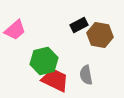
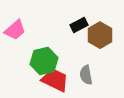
brown hexagon: rotated 20 degrees clockwise
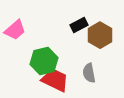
gray semicircle: moved 3 px right, 2 px up
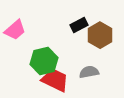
gray semicircle: moved 1 px up; rotated 90 degrees clockwise
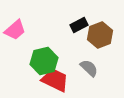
brown hexagon: rotated 10 degrees clockwise
gray semicircle: moved 4 px up; rotated 54 degrees clockwise
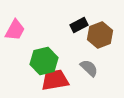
pink trapezoid: rotated 20 degrees counterclockwise
red trapezoid: rotated 36 degrees counterclockwise
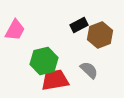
gray semicircle: moved 2 px down
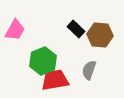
black rectangle: moved 3 px left, 4 px down; rotated 72 degrees clockwise
brown hexagon: rotated 25 degrees clockwise
green hexagon: moved 1 px left; rotated 8 degrees counterclockwise
gray semicircle: rotated 114 degrees counterclockwise
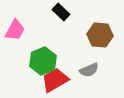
black rectangle: moved 15 px left, 17 px up
gray semicircle: rotated 132 degrees counterclockwise
red trapezoid: rotated 20 degrees counterclockwise
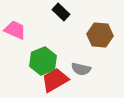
pink trapezoid: rotated 95 degrees counterclockwise
gray semicircle: moved 8 px left, 1 px up; rotated 36 degrees clockwise
